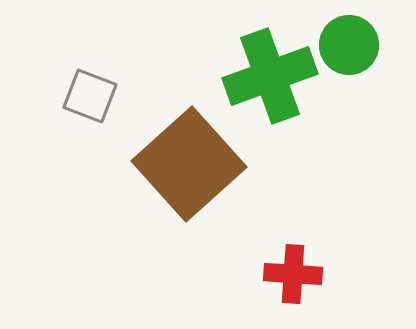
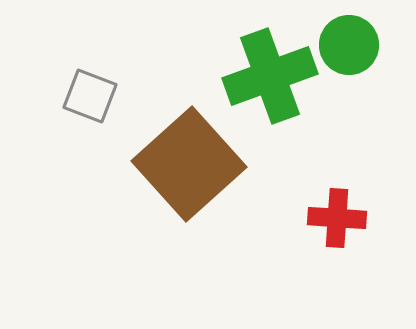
red cross: moved 44 px right, 56 px up
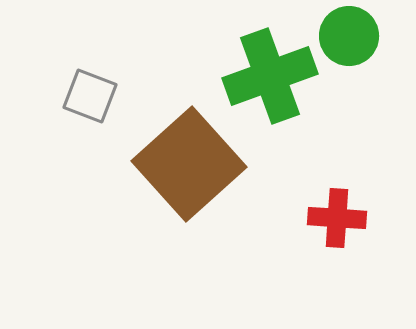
green circle: moved 9 px up
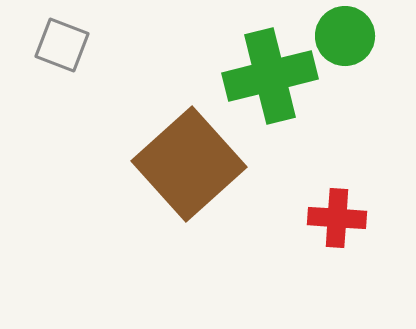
green circle: moved 4 px left
green cross: rotated 6 degrees clockwise
gray square: moved 28 px left, 51 px up
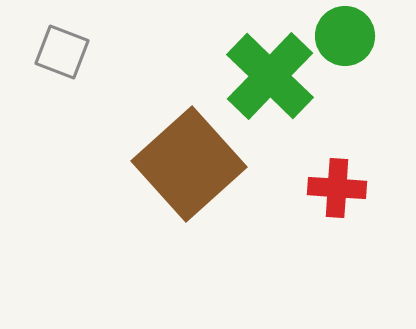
gray square: moved 7 px down
green cross: rotated 32 degrees counterclockwise
red cross: moved 30 px up
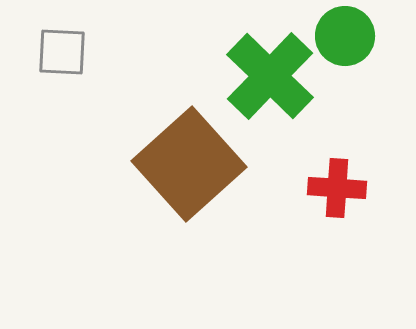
gray square: rotated 18 degrees counterclockwise
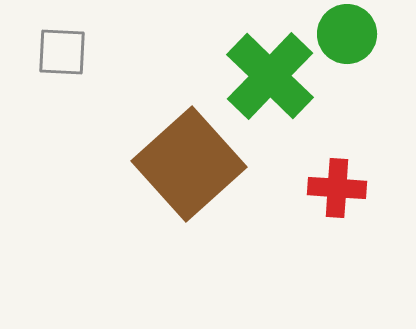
green circle: moved 2 px right, 2 px up
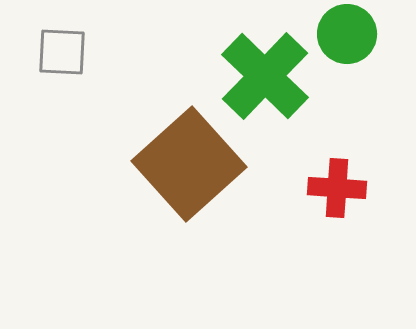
green cross: moved 5 px left
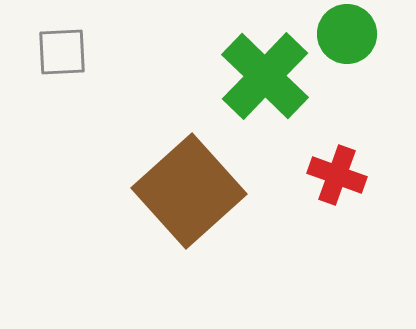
gray square: rotated 6 degrees counterclockwise
brown square: moved 27 px down
red cross: moved 13 px up; rotated 16 degrees clockwise
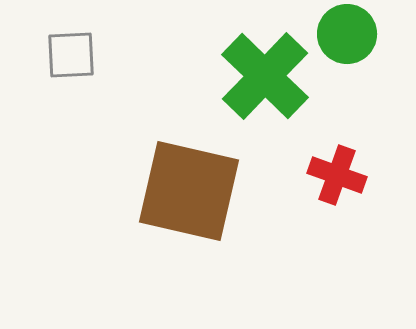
gray square: moved 9 px right, 3 px down
brown square: rotated 35 degrees counterclockwise
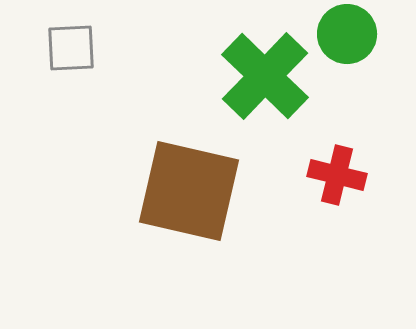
gray square: moved 7 px up
red cross: rotated 6 degrees counterclockwise
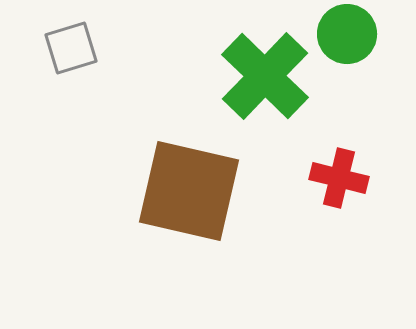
gray square: rotated 14 degrees counterclockwise
red cross: moved 2 px right, 3 px down
